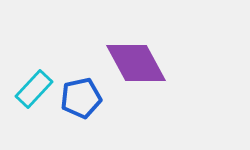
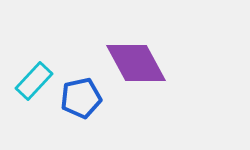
cyan rectangle: moved 8 px up
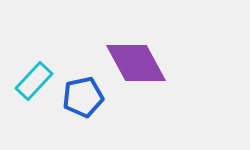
blue pentagon: moved 2 px right, 1 px up
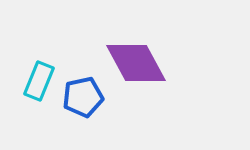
cyan rectangle: moved 5 px right; rotated 21 degrees counterclockwise
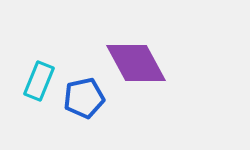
blue pentagon: moved 1 px right, 1 px down
